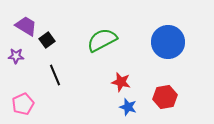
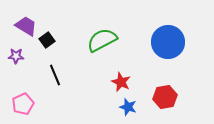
red star: rotated 12 degrees clockwise
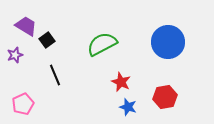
green semicircle: moved 4 px down
purple star: moved 1 px left, 1 px up; rotated 21 degrees counterclockwise
